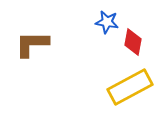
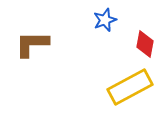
blue star: moved 2 px left, 2 px up; rotated 30 degrees counterclockwise
red diamond: moved 12 px right, 2 px down
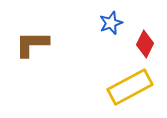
blue star: moved 6 px right, 3 px down
red diamond: rotated 16 degrees clockwise
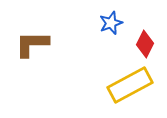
yellow rectangle: moved 2 px up
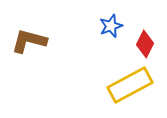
blue star: moved 3 px down
brown L-shape: moved 3 px left, 3 px up; rotated 15 degrees clockwise
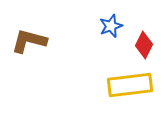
red diamond: moved 1 px left, 1 px down
yellow rectangle: rotated 21 degrees clockwise
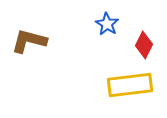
blue star: moved 4 px left, 2 px up; rotated 20 degrees counterclockwise
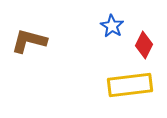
blue star: moved 5 px right, 2 px down
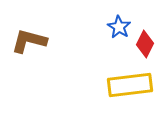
blue star: moved 7 px right, 1 px down
red diamond: moved 1 px right, 1 px up
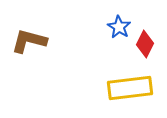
yellow rectangle: moved 3 px down
